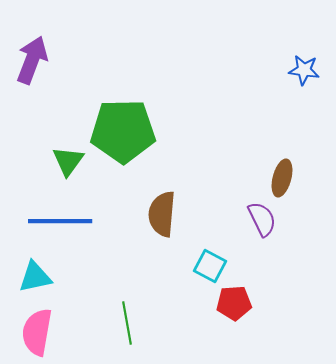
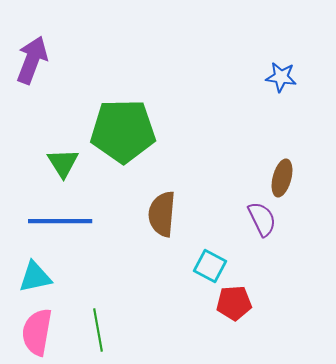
blue star: moved 23 px left, 7 px down
green triangle: moved 5 px left, 2 px down; rotated 8 degrees counterclockwise
green line: moved 29 px left, 7 px down
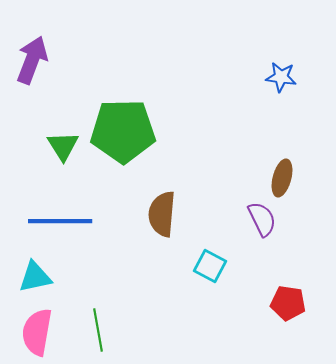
green triangle: moved 17 px up
red pentagon: moved 54 px right; rotated 12 degrees clockwise
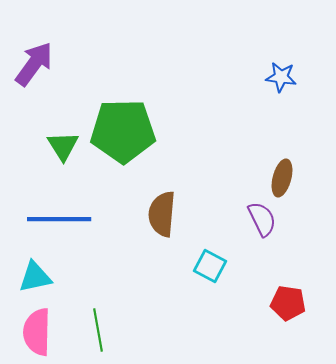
purple arrow: moved 2 px right, 4 px down; rotated 15 degrees clockwise
blue line: moved 1 px left, 2 px up
pink semicircle: rotated 9 degrees counterclockwise
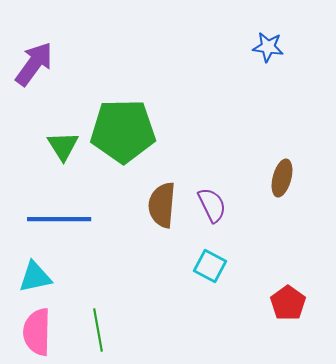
blue star: moved 13 px left, 30 px up
brown semicircle: moved 9 px up
purple semicircle: moved 50 px left, 14 px up
red pentagon: rotated 28 degrees clockwise
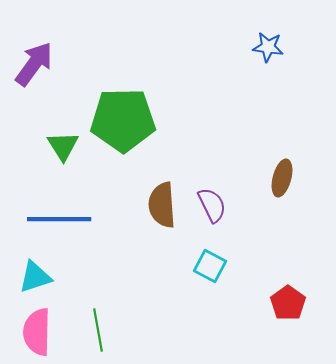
green pentagon: moved 11 px up
brown semicircle: rotated 9 degrees counterclockwise
cyan triangle: rotated 6 degrees counterclockwise
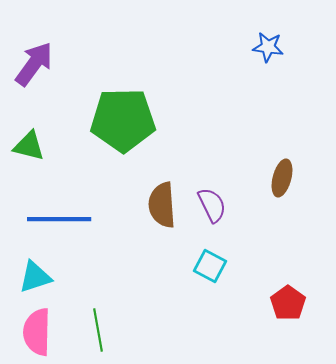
green triangle: moved 34 px left; rotated 44 degrees counterclockwise
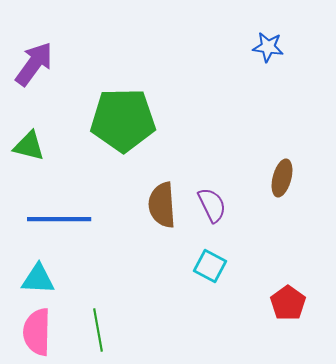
cyan triangle: moved 3 px right, 2 px down; rotated 21 degrees clockwise
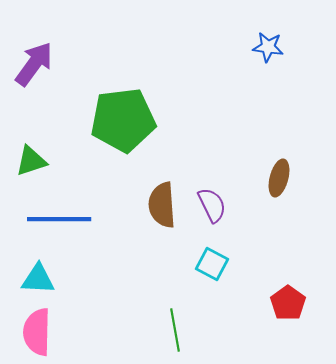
green pentagon: rotated 6 degrees counterclockwise
green triangle: moved 2 px right, 15 px down; rotated 32 degrees counterclockwise
brown ellipse: moved 3 px left
cyan square: moved 2 px right, 2 px up
green line: moved 77 px right
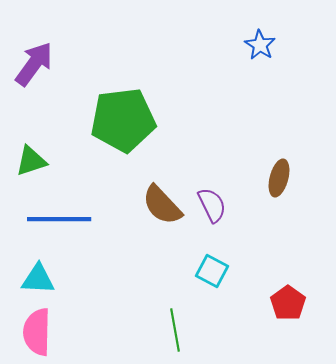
blue star: moved 8 px left, 2 px up; rotated 24 degrees clockwise
brown semicircle: rotated 39 degrees counterclockwise
cyan square: moved 7 px down
